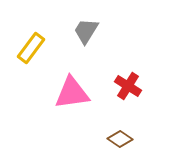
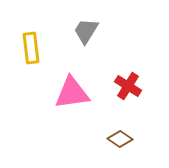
yellow rectangle: rotated 44 degrees counterclockwise
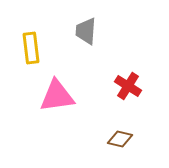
gray trapezoid: rotated 28 degrees counterclockwise
pink triangle: moved 15 px left, 3 px down
brown diamond: rotated 20 degrees counterclockwise
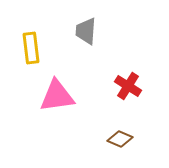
brown diamond: rotated 10 degrees clockwise
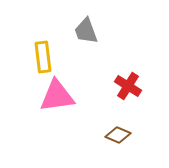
gray trapezoid: rotated 24 degrees counterclockwise
yellow rectangle: moved 12 px right, 9 px down
brown diamond: moved 2 px left, 4 px up
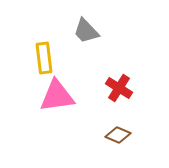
gray trapezoid: rotated 24 degrees counterclockwise
yellow rectangle: moved 1 px right, 1 px down
red cross: moved 9 px left, 2 px down
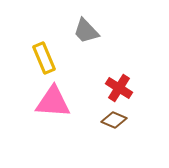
yellow rectangle: rotated 16 degrees counterclockwise
pink triangle: moved 4 px left, 6 px down; rotated 12 degrees clockwise
brown diamond: moved 4 px left, 15 px up
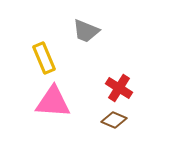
gray trapezoid: rotated 24 degrees counterclockwise
